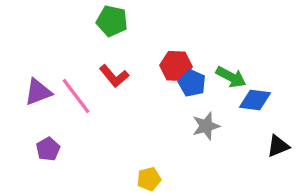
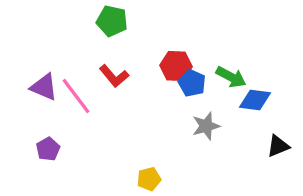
purple triangle: moved 6 px right, 5 px up; rotated 44 degrees clockwise
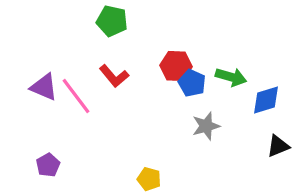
green arrow: rotated 12 degrees counterclockwise
blue diamond: moved 11 px right; rotated 24 degrees counterclockwise
purple pentagon: moved 16 px down
yellow pentagon: rotated 30 degrees clockwise
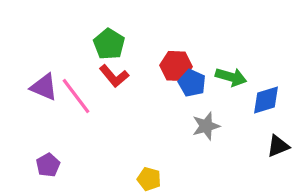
green pentagon: moved 3 px left, 23 px down; rotated 20 degrees clockwise
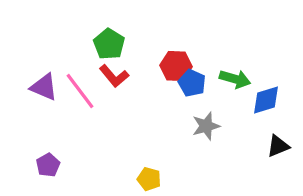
green arrow: moved 4 px right, 2 px down
pink line: moved 4 px right, 5 px up
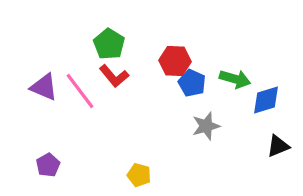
red hexagon: moved 1 px left, 5 px up
yellow pentagon: moved 10 px left, 4 px up
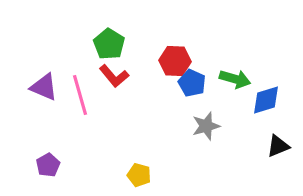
pink line: moved 4 px down; rotated 21 degrees clockwise
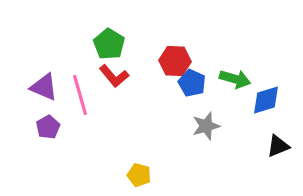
purple pentagon: moved 38 px up
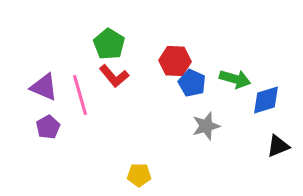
yellow pentagon: rotated 15 degrees counterclockwise
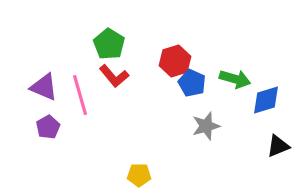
red hexagon: rotated 20 degrees counterclockwise
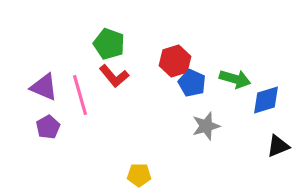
green pentagon: rotated 12 degrees counterclockwise
